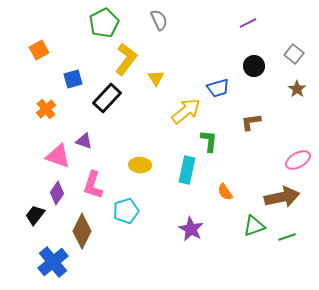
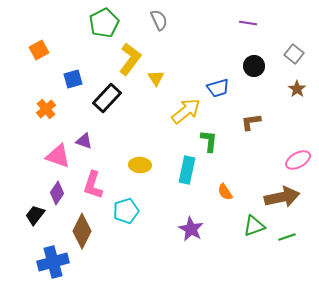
purple line: rotated 36 degrees clockwise
yellow L-shape: moved 4 px right
blue cross: rotated 24 degrees clockwise
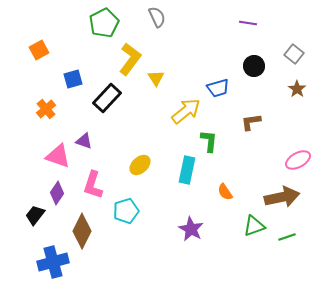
gray semicircle: moved 2 px left, 3 px up
yellow ellipse: rotated 45 degrees counterclockwise
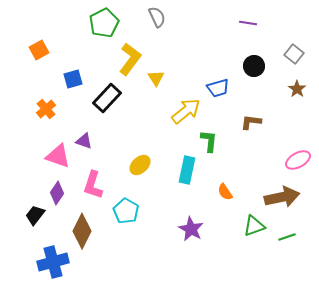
brown L-shape: rotated 15 degrees clockwise
cyan pentagon: rotated 25 degrees counterclockwise
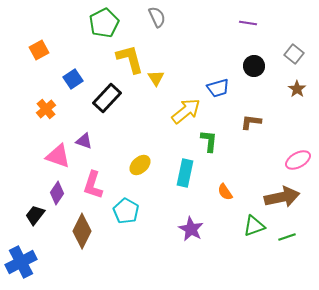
yellow L-shape: rotated 52 degrees counterclockwise
blue square: rotated 18 degrees counterclockwise
cyan rectangle: moved 2 px left, 3 px down
blue cross: moved 32 px left; rotated 12 degrees counterclockwise
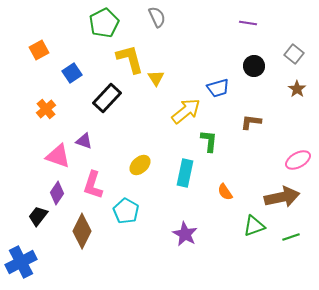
blue square: moved 1 px left, 6 px up
black trapezoid: moved 3 px right, 1 px down
purple star: moved 6 px left, 5 px down
green line: moved 4 px right
